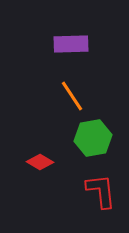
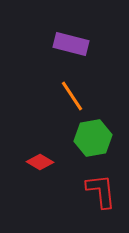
purple rectangle: rotated 16 degrees clockwise
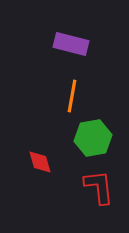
orange line: rotated 44 degrees clockwise
red diamond: rotated 44 degrees clockwise
red L-shape: moved 2 px left, 4 px up
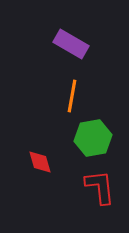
purple rectangle: rotated 16 degrees clockwise
red L-shape: moved 1 px right
